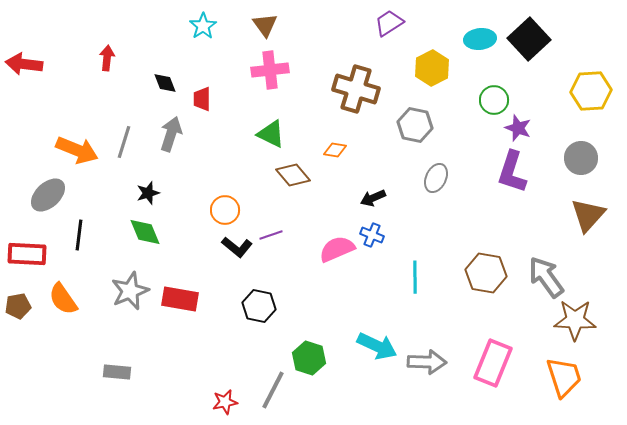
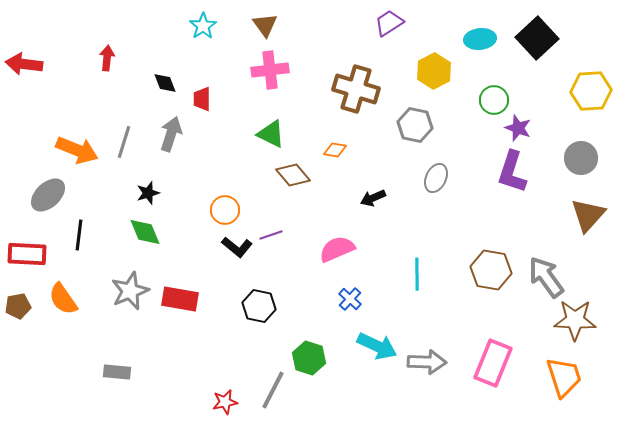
black square at (529, 39): moved 8 px right, 1 px up
yellow hexagon at (432, 68): moved 2 px right, 3 px down
blue cross at (372, 235): moved 22 px left, 64 px down; rotated 20 degrees clockwise
brown hexagon at (486, 273): moved 5 px right, 3 px up
cyan line at (415, 277): moved 2 px right, 3 px up
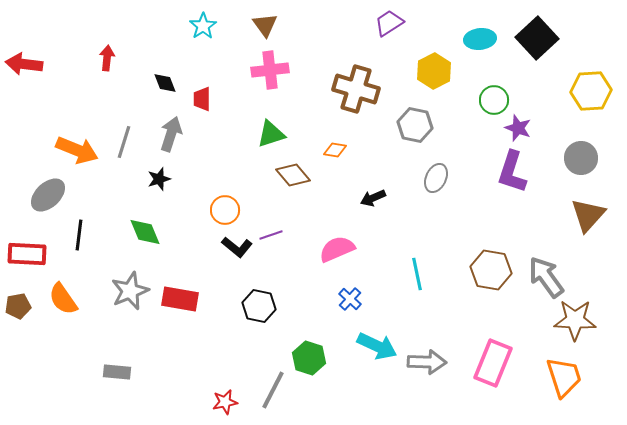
green triangle at (271, 134): rotated 44 degrees counterclockwise
black star at (148, 193): moved 11 px right, 14 px up
cyan line at (417, 274): rotated 12 degrees counterclockwise
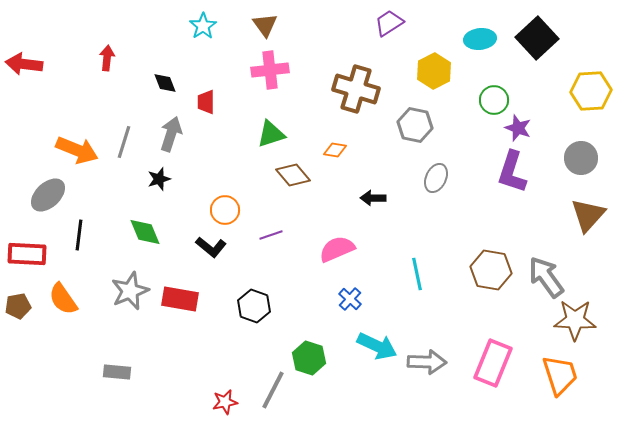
red trapezoid at (202, 99): moved 4 px right, 3 px down
black arrow at (373, 198): rotated 25 degrees clockwise
black L-shape at (237, 247): moved 26 px left
black hexagon at (259, 306): moved 5 px left; rotated 8 degrees clockwise
orange trapezoid at (564, 377): moved 4 px left, 2 px up
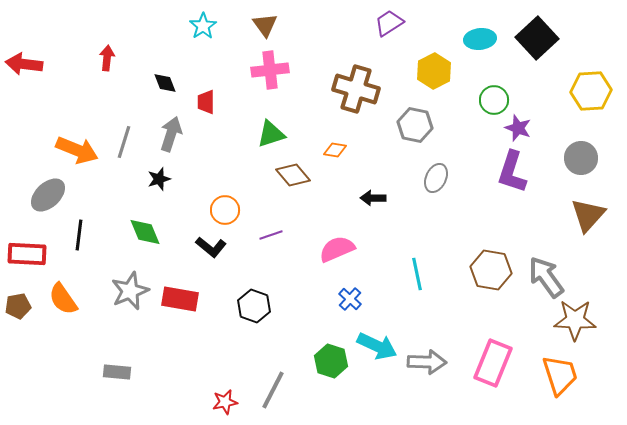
green hexagon at (309, 358): moved 22 px right, 3 px down
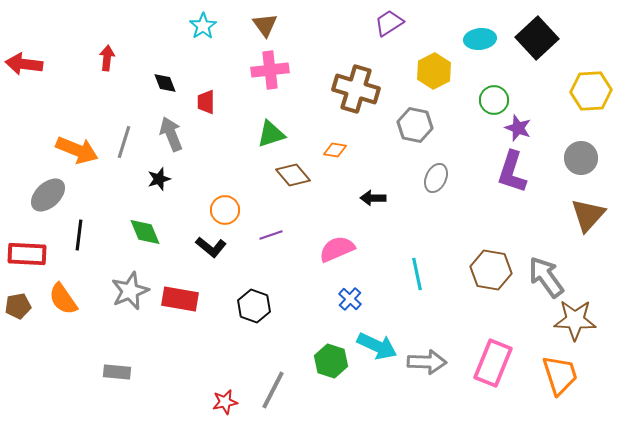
gray arrow at (171, 134): rotated 40 degrees counterclockwise
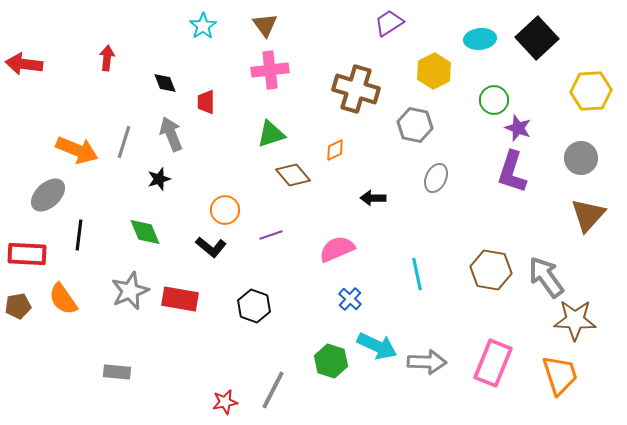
orange diamond at (335, 150): rotated 35 degrees counterclockwise
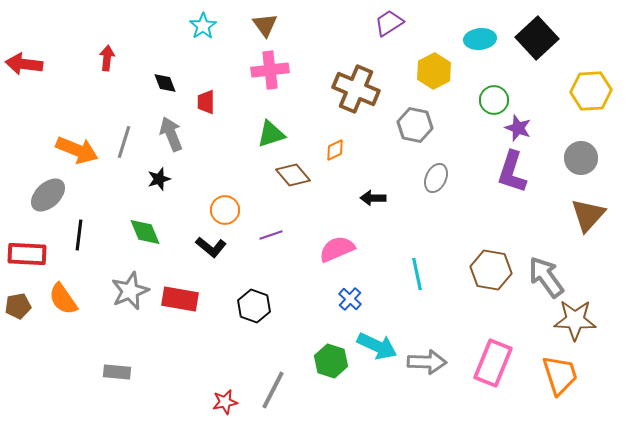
brown cross at (356, 89): rotated 6 degrees clockwise
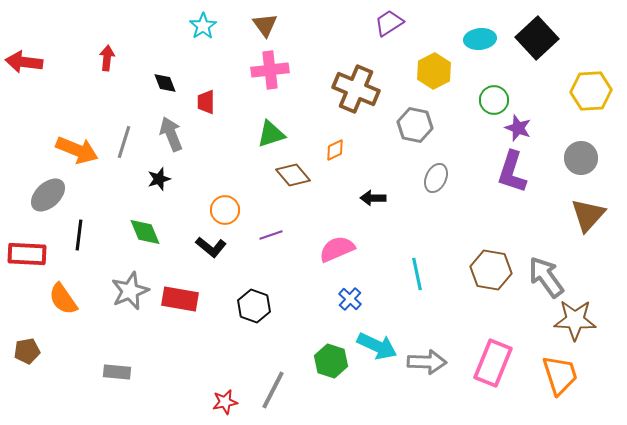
red arrow at (24, 64): moved 2 px up
brown pentagon at (18, 306): moved 9 px right, 45 px down
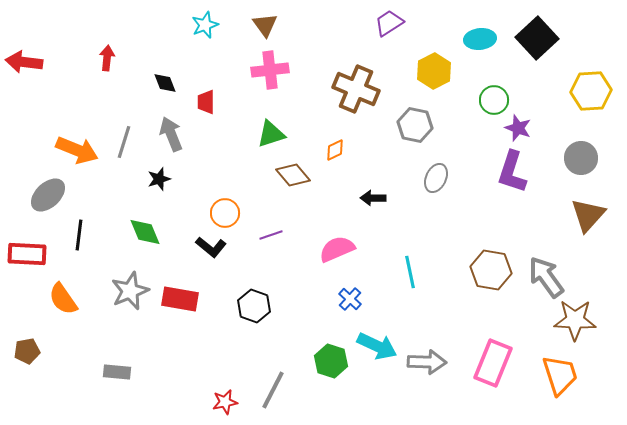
cyan star at (203, 26): moved 2 px right, 1 px up; rotated 12 degrees clockwise
orange circle at (225, 210): moved 3 px down
cyan line at (417, 274): moved 7 px left, 2 px up
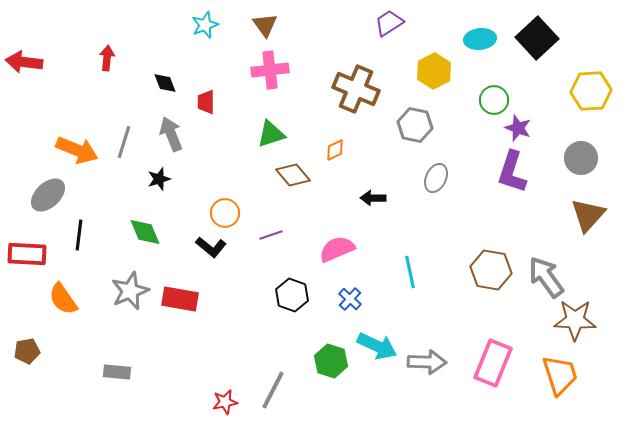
black hexagon at (254, 306): moved 38 px right, 11 px up
